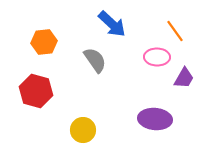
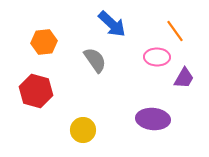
purple ellipse: moved 2 px left
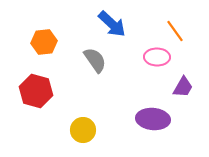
purple trapezoid: moved 1 px left, 9 px down
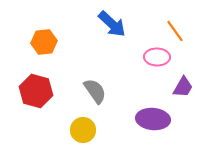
gray semicircle: moved 31 px down
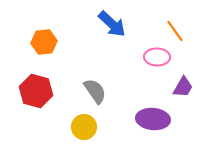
yellow circle: moved 1 px right, 3 px up
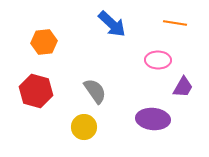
orange line: moved 8 px up; rotated 45 degrees counterclockwise
pink ellipse: moved 1 px right, 3 px down
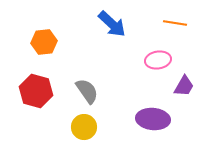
pink ellipse: rotated 10 degrees counterclockwise
purple trapezoid: moved 1 px right, 1 px up
gray semicircle: moved 8 px left
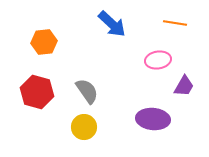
red hexagon: moved 1 px right, 1 px down
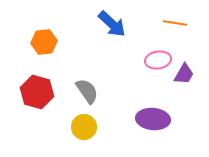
purple trapezoid: moved 12 px up
